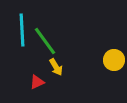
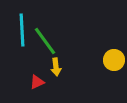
yellow arrow: rotated 24 degrees clockwise
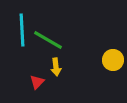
green line: moved 3 px right, 1 px up; rotated 24 degrees counterclockwise
yellow circle: moved 1 px left
red triangle: rotated 21 degrees counterclockwise
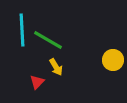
yellow arrow: rotated 24 degrees counterclockwise
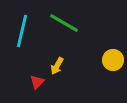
cyan line: moved 1 px down; rotated 16 degrees clockwise
green line: moved 16 px right, 17 px up
yellow arrow: moved 1 px right, 1 px up; rotated 60 degrees clockwise
